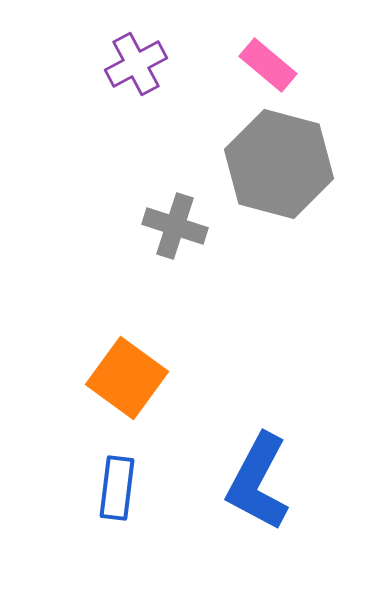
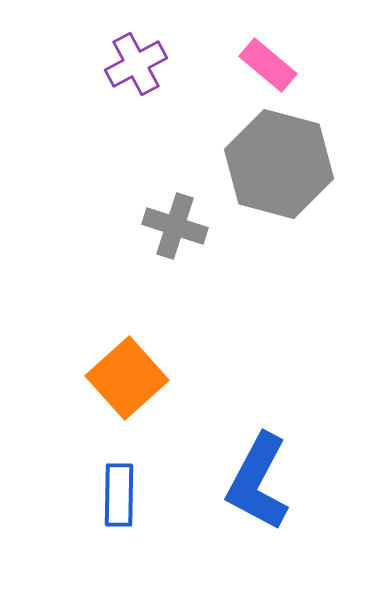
orange square: rotated 12 degrees clockwise
blue rectangle: moved 2 px right, 7 px down; rotated 6 degrees counterclockwise
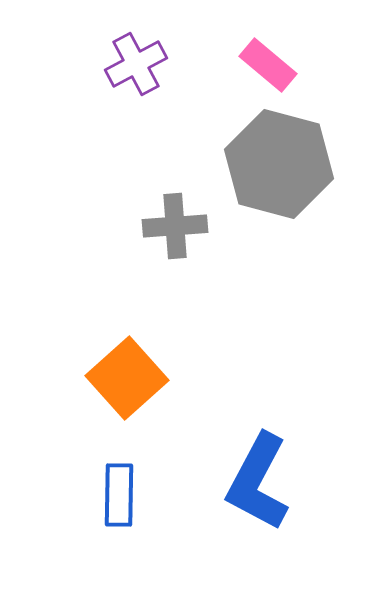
gray cross: rotated 22 degrees counterclockwise
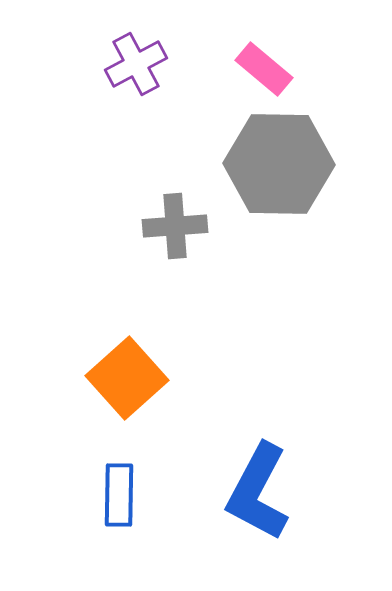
pink rectangle: moved 4 px left, 4 px down
gray hexagon: rotated 14 degrees counterclockwise
blue L-shape: moved 10 px down
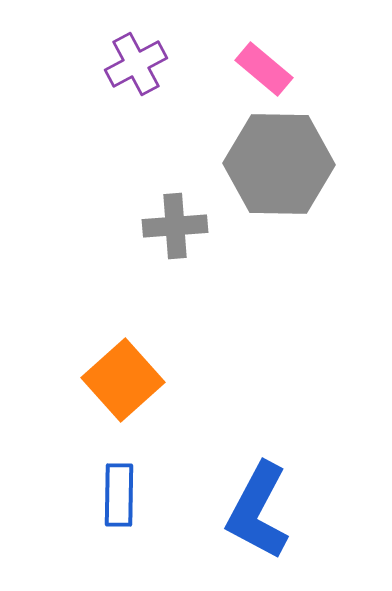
orange square: moved 4 px left, 2 px down
blue L-shape: moved 19 px down
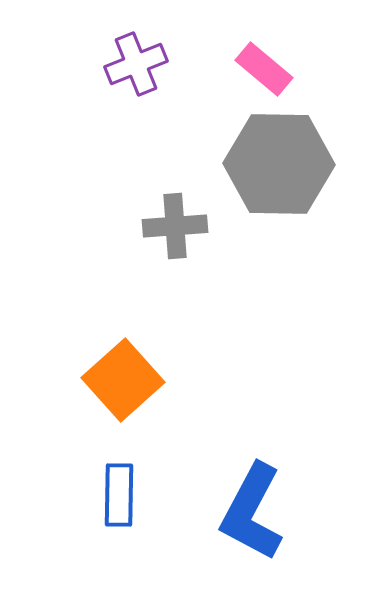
purple cross: rotated 6 degrees clockwise
blue L-shape: moved 6 px left, 1 px down
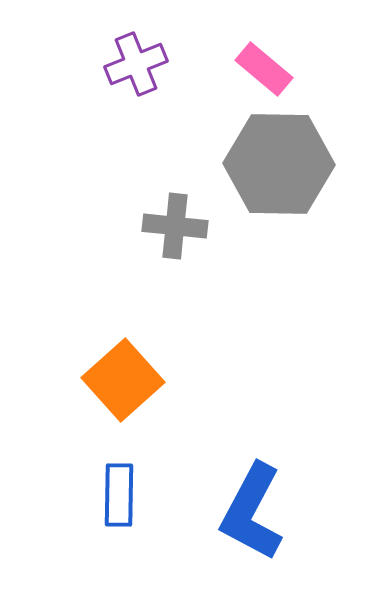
gray cross: rotated 10 degrees clockwise
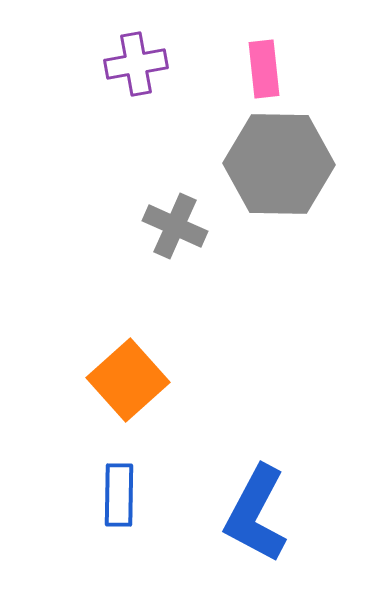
purple cross: rotated 12 degrees clockwise
pink rectangle: rotated 44 degrees clockwise
gray cross: rotated 18 degrees clockwise
orange square: moved 5 px right
blue L-shape: moved 4 px right, 2 px down
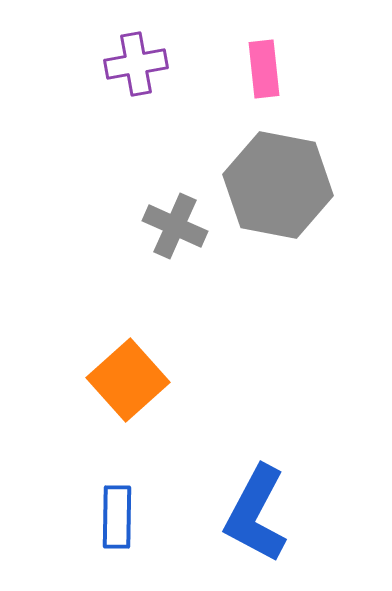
gray hexagon: moved 1 px left, 21 px down; rotated 10 degrees clockwise
blue rectangle: moved 2 px left, 22 px down
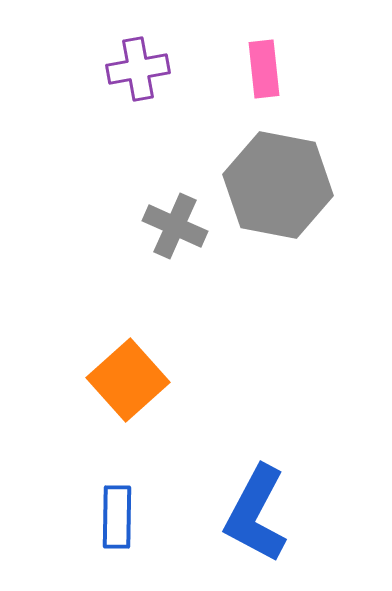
purple cross: moved 2 px right, 5 px down
